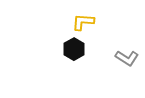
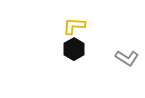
yellow L-shape: moved 9 px left, 4 px down
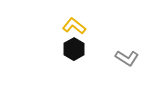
yellow L-shape: rotated 35 degrees clockwise
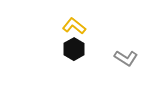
gray L-shape: moved 1 px left
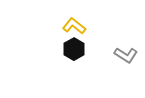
gray L-shape: moved 3 px up
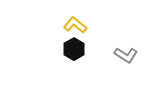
yellow L-shape: moved 1 px right, 1 px up
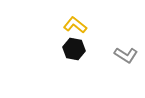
black hexagon: rotated 20 degrees counterclockwise
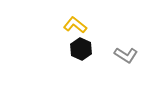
black hexagon: moved 7 px right; rotated 15 degrees clockwise
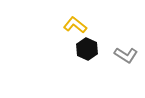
black hexagon: moved 6 px right
